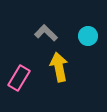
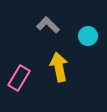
gray L-shape: moved 2 px right, 8 px up
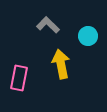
yellow arrow: moved 2 px right, 3 px up
pink rectangle: rotated 20 degrees counterclockwise
